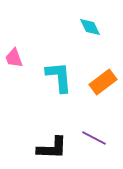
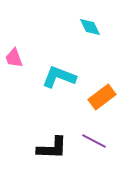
cyan L-shape: rotated 64 degrees counterclockwise
orange rectangle: moved 1 px left, 15 px down
purple line: moved 3 px down
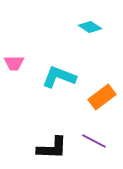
cyan diamond: rotated 30 degrees counterclockwise
pink trapezoid: moved 5 px down; rotated 70 degrees counterclockwise
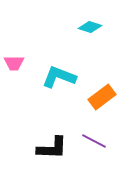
cyan diamond: rotated 15 degrees counterclockwise
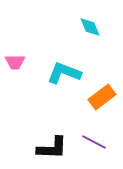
cyan diamond: rotated 50 degrees clockwise
pink trapezoid: moved 1 px right, 1 px up
cyan L-shape: moved 5 px right, 4 px up
purple line: moved 1 px down
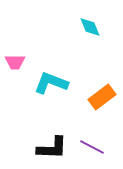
cyan L-shape: moved 13 px left, 10 px down
purple line: moved 2 px left, 5 px down
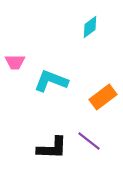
cyan diamond: rotated 75 degrees clockwise
cyan L-shape: moved 2 px up
orange rectangle: moved 1 px right
purple line: moved 3 px left, 6 px up; rotated 10 degrees clockwise
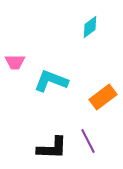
purple line: moved 1 px left; rotated 25 degrees clockwise
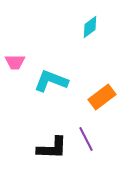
orange rectangle: moved 1 px left
purple line: moved 2 px left, 2 px up
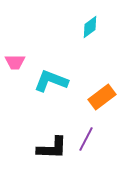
purple line: rotated 55 degrees clockwise
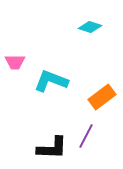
cyan diamond: rotated 55 degrees clockwise
purple line: moved 3 px up
